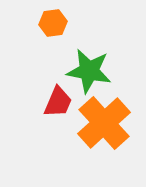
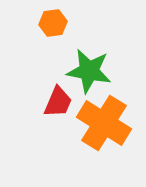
orange cross: rotated 16 degrees counterclockwise
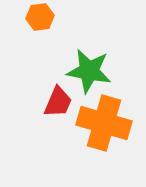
orange hexagon: moved 13 px left, 6 px up
orange cross: rotated 16 degrees counterclockwise
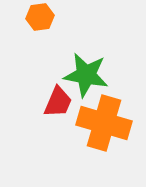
green star: moved 3 px left, 4 px down
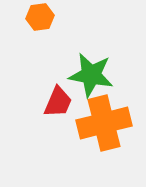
green star: moved 5 px right
orange cross: rotated 30 degrees counterclockwise
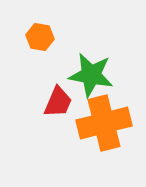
orange hexagon: moved 20 px down; rotated 16 degrees clockwise
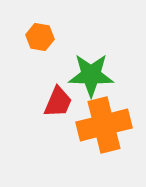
green star: rotated 9 degrees counterclockwise
orange cross: moved 2 px down
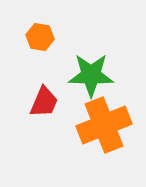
red trapezoid: moved 14 px left
orange cross: rotated 8 degrees counterclockwise
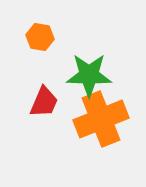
green star: moved 2 px left
orange cross: moved 3 px left, 6 px up
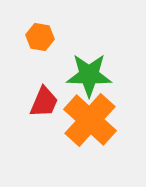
orange cross: moved 11 px left, 1 px down; rotated 26 degrees counterclockwise
